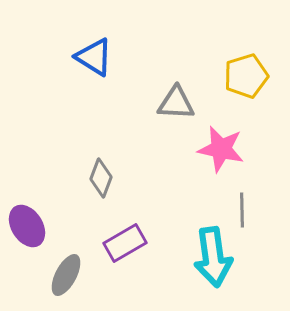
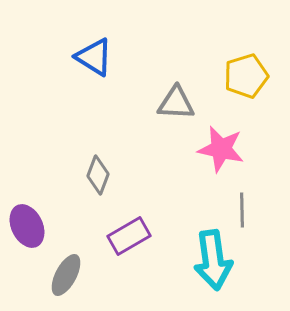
gray diamond: moved 3 px left, 3 px up
purple ellipse: rotated 6 degrees clockwise
purple rectangle: moved 4 px right, 7 px up
cyan arrow: moved 3 px down
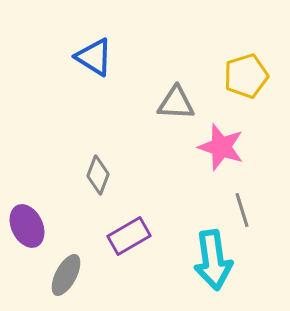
pink star: moved 2 px up; rotated 6 degrees clockwise
gray line: rotated 16 degrees counterclockwise
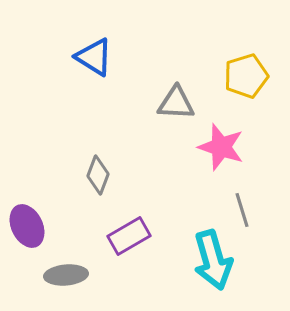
cyan arrow: rotated 8 degrees counterclockwise
gray ellipse: rotated 57 degrees clockwise
